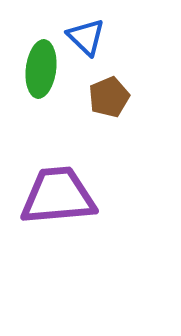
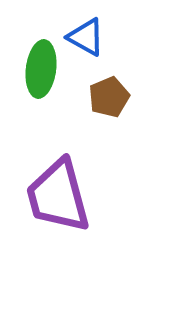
blue triangle: rotated 15 degrees counterclockwise
purple trapezoid: rotated 100 degrees counterclockwise
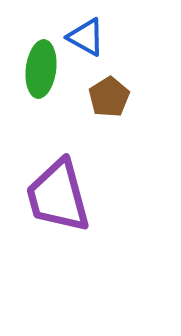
brown pentagon: rotated 9 degrees counterclockwise
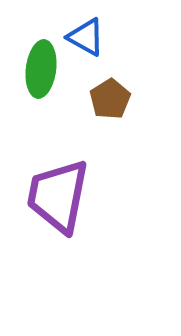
brown pentagon: moved 1 px right, 2 px down
purple trapezoid: rotated 26 degrees clockwise
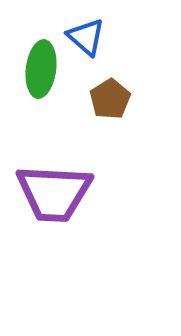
blue triangle: rotated 12 degrees clockwise
purple trapezoid: moved 4 px left, 3 px up; rotated 98 degrees counterclockwise
